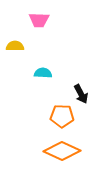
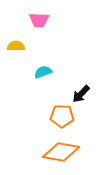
yellow semicircle: moved 1 px right
cyan semicircle: moved 1 px up; rotated 24 degrees counterclockwise
black arrow: rotated 72 degrees clockwise
orange diamond: moved 1 px left, 1 px down; rotated 15 degrees counterclockwise
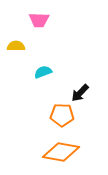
black arrow: moved 1 px left, 1 px up
orange pentagon: moved 1 px up
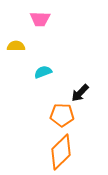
pink trapezoid: moved 1 px right, 1 px up
orange diamond: rotated 54 degrees counterclockwise
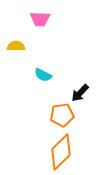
cyan semicircle: moved 3 px down; rotated 132 degrees counterclockwise
orange pentagon: rotated 10 degrees counterclockwise
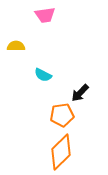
pink trapezoid: moved 5 px right, 4 px up; rotated 10 degrees counterclockwise
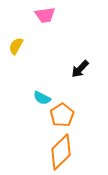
yellow semicircle: rotated 60 degrees counterclockwise
cyan semicircle: moved 1 px left, 23 px down
black arrow: moved 24 px up
orange pentagon: rotated 25 degrees counterclockwise
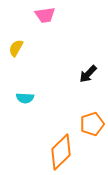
yellow semicircle: moved 2 px down
black arrow: moved 8 px right, 5 px down
cyan semicircle: moved 17 px left; rotated 24 degrees counterclockwise
orange pentagon: moved 30 px right, 9 px down; rotated 15 degrees clockwise
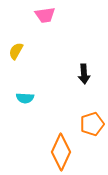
yellow semicircle: moved 3 px down
black arrow: moved 4 px left; rotated 48 degrees counterclockwise
orange diamond: rotated 21 degrees counterclockwise
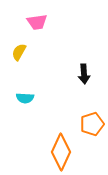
pink trapezoid: moved 8 px left, 7 px down
yellow semicircle: moved 3 px right, 1 px down
